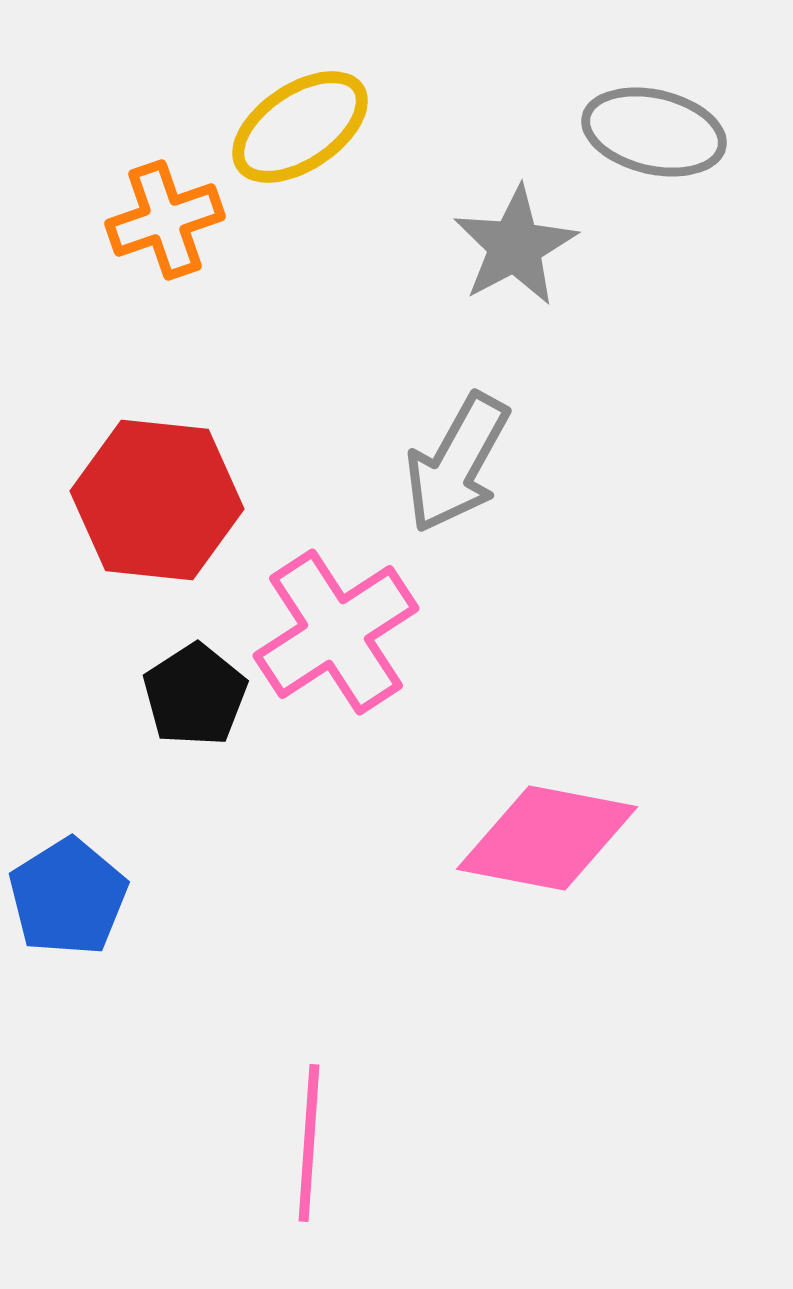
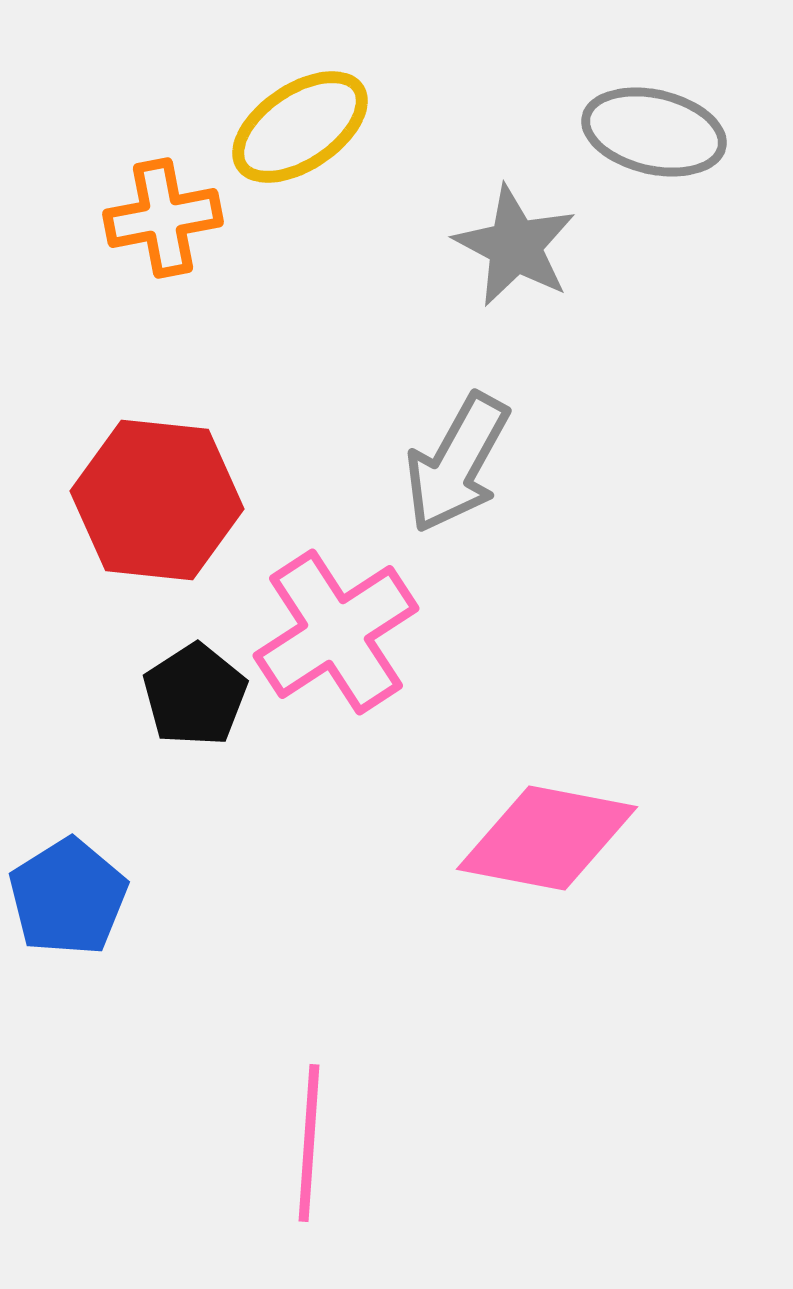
orange cross: moved 2 px left, 2 px up; rotated 8 degrees clockwise
gray star: rotated 16 degrees counterclockwise
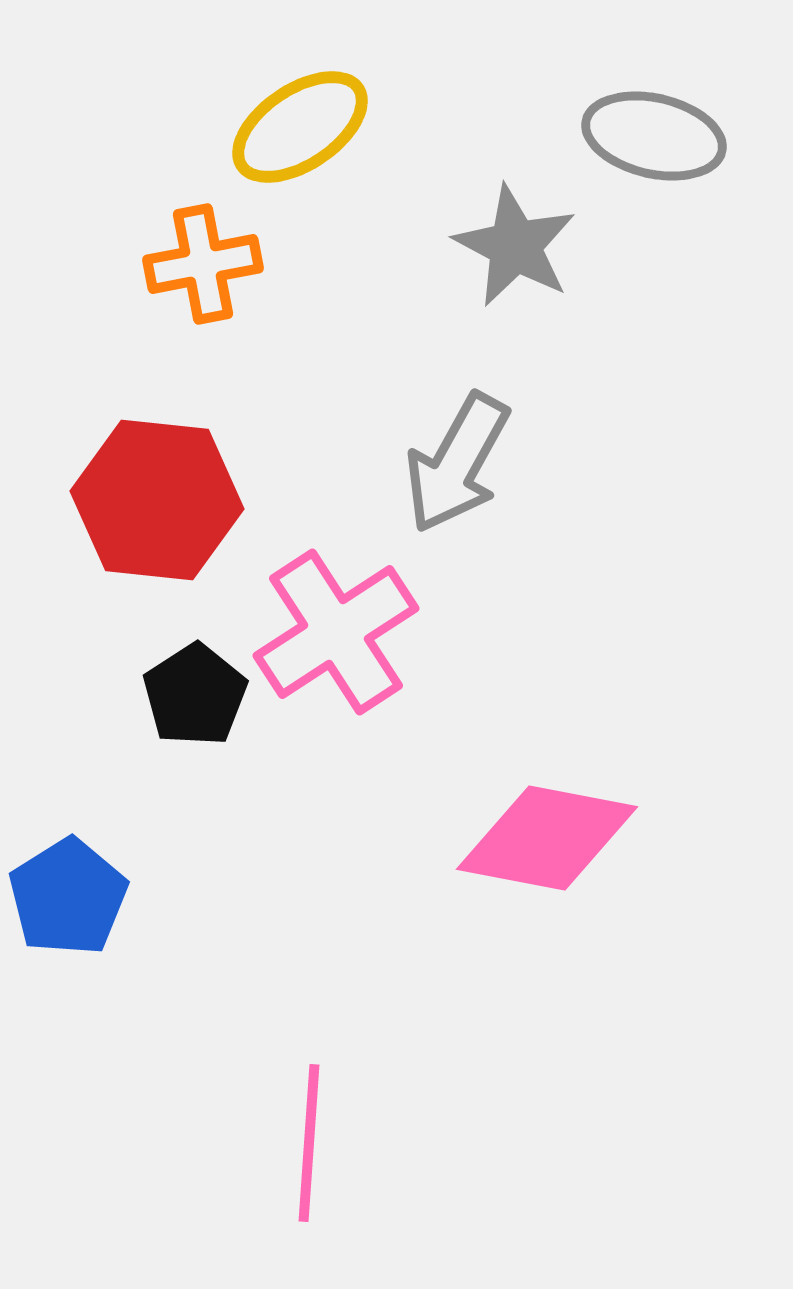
gray ellipse: moved 4 px down
orange cross: moved 40 px right, 46 px down
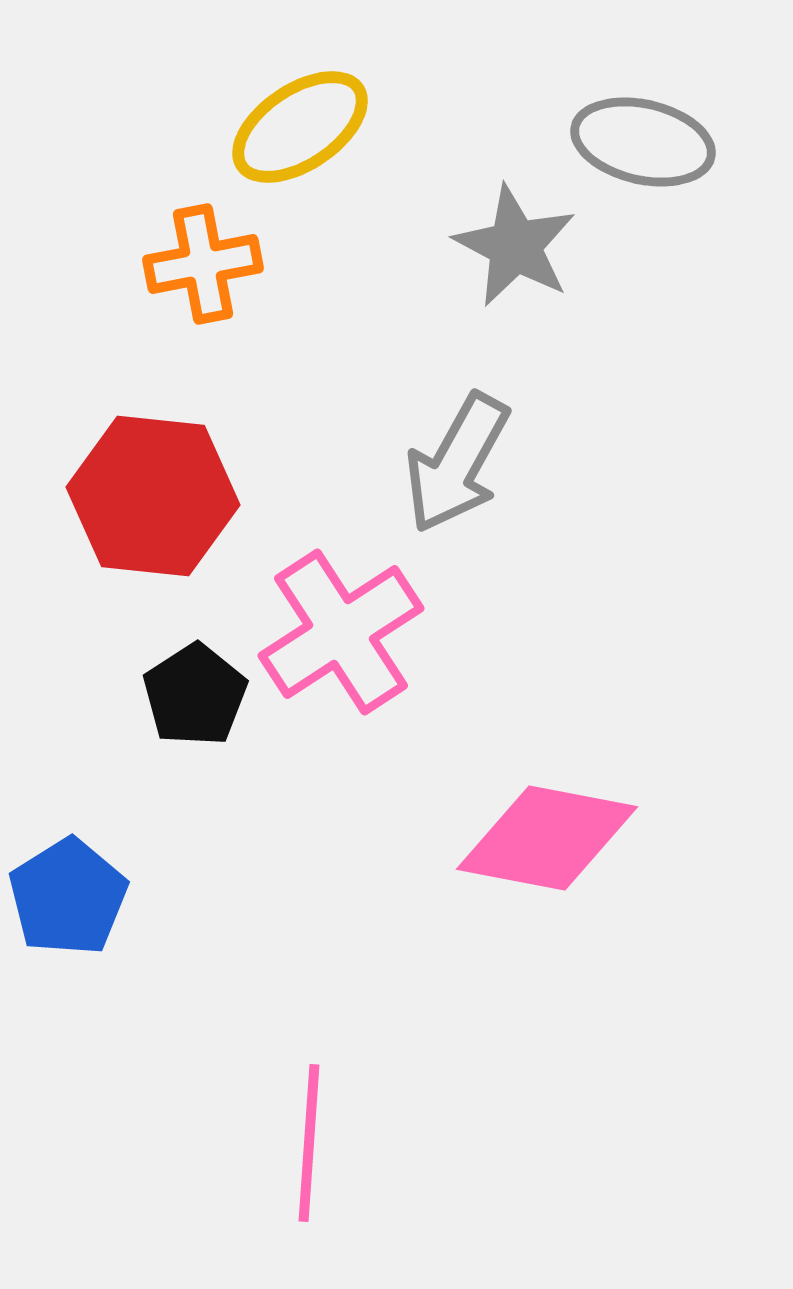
gray ellipse: moved 11 px left, 6 px down
red hexagon: moved 4 px left, 4 px up
pink cross: moved 5 px right
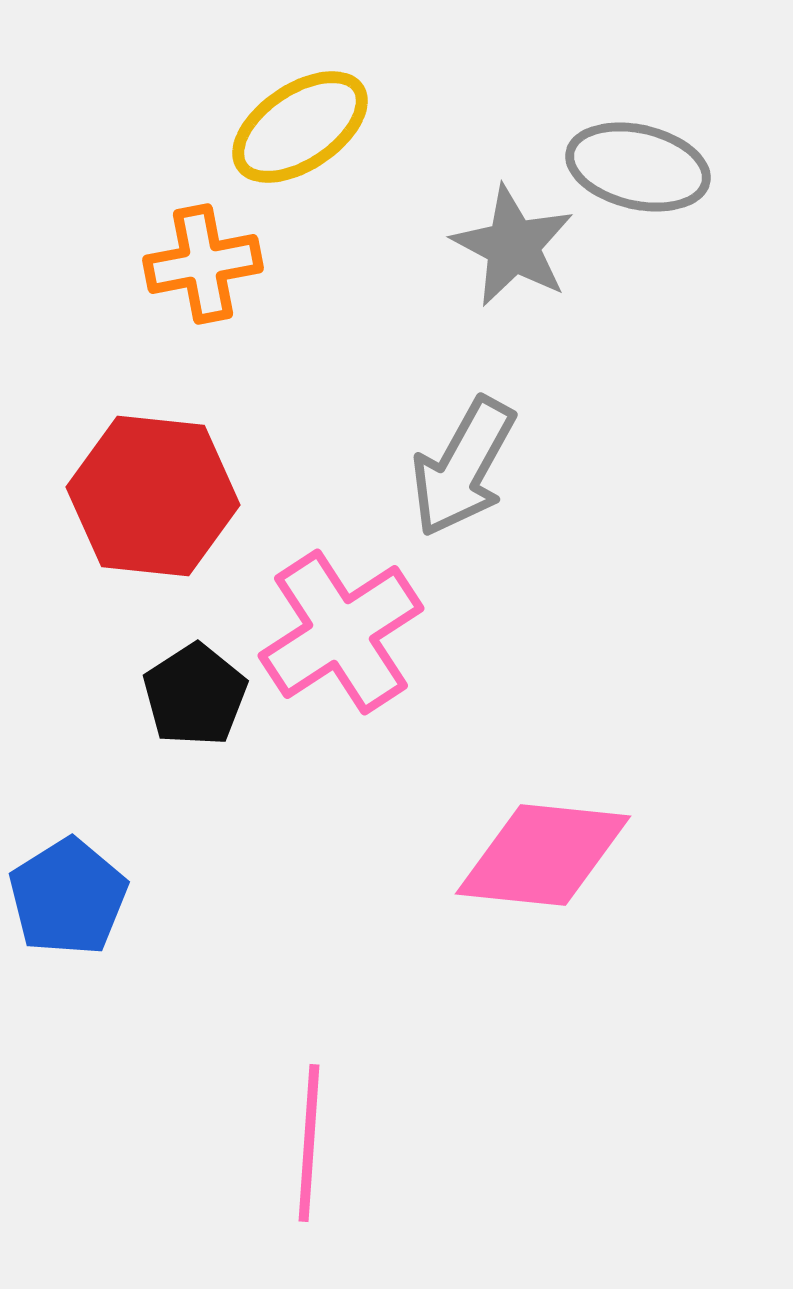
gray ellipse: moved 5 px left, 25 px down
gray star: moved 2 px left
gray arrow: moved 6 px right, 4 px down
pink diamond: moved 4 px left, 17 px down; rotated 5 degrees counterclockwise
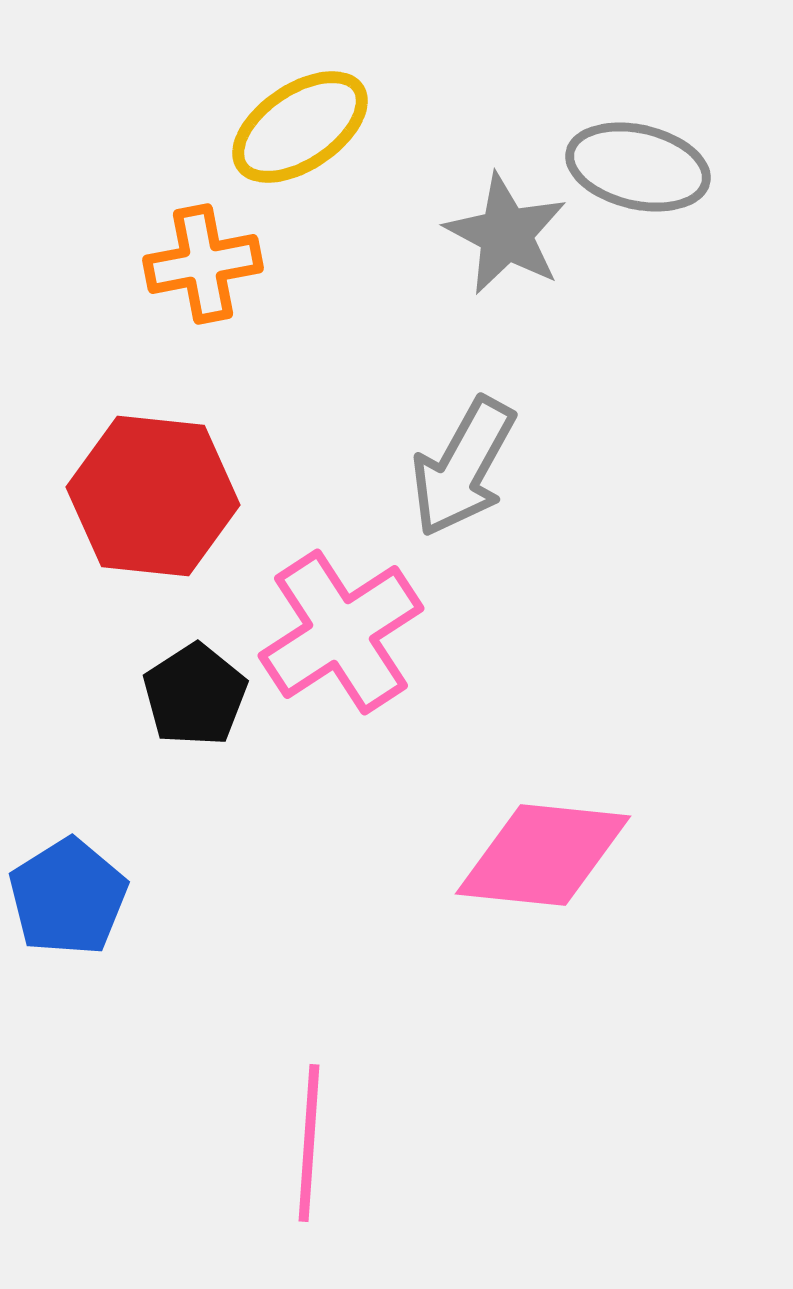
gray star: moved 7 px left, 12 px up
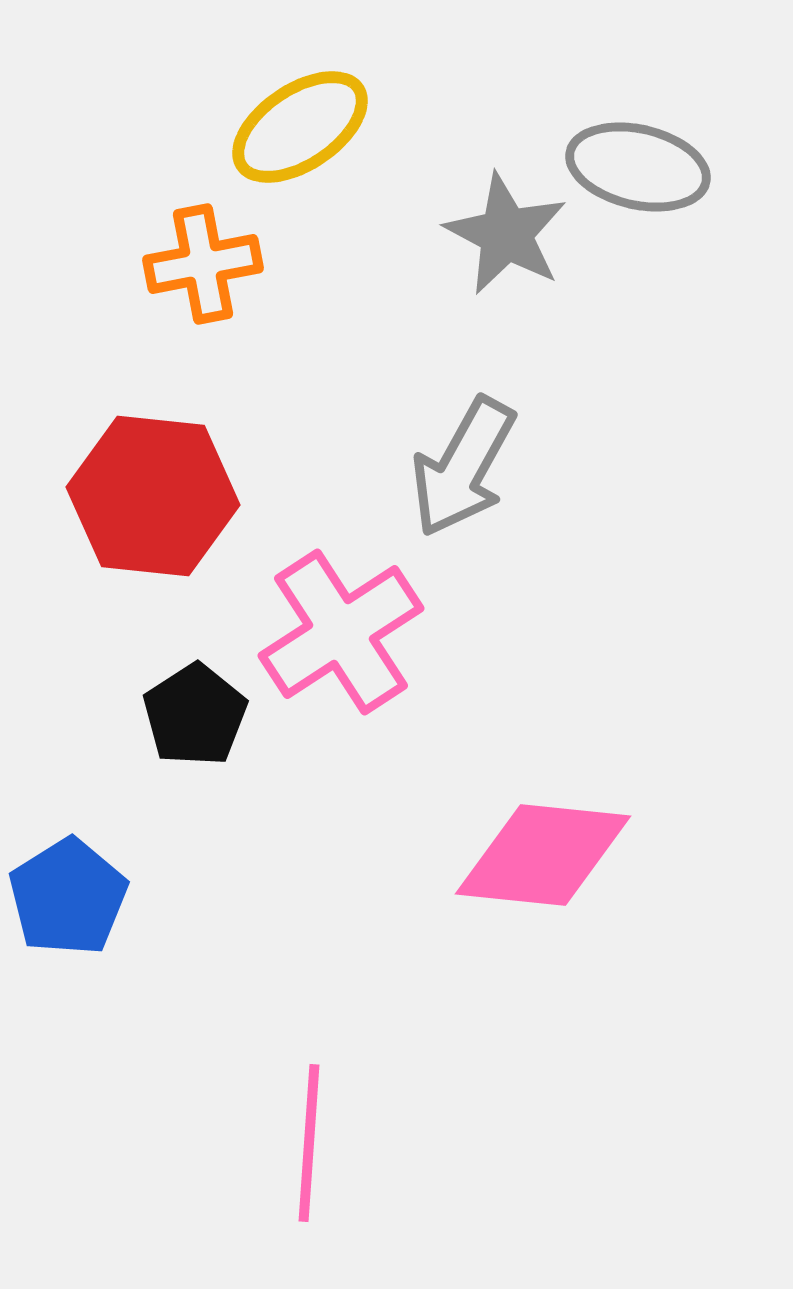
black pentagon: moved 20 px down
